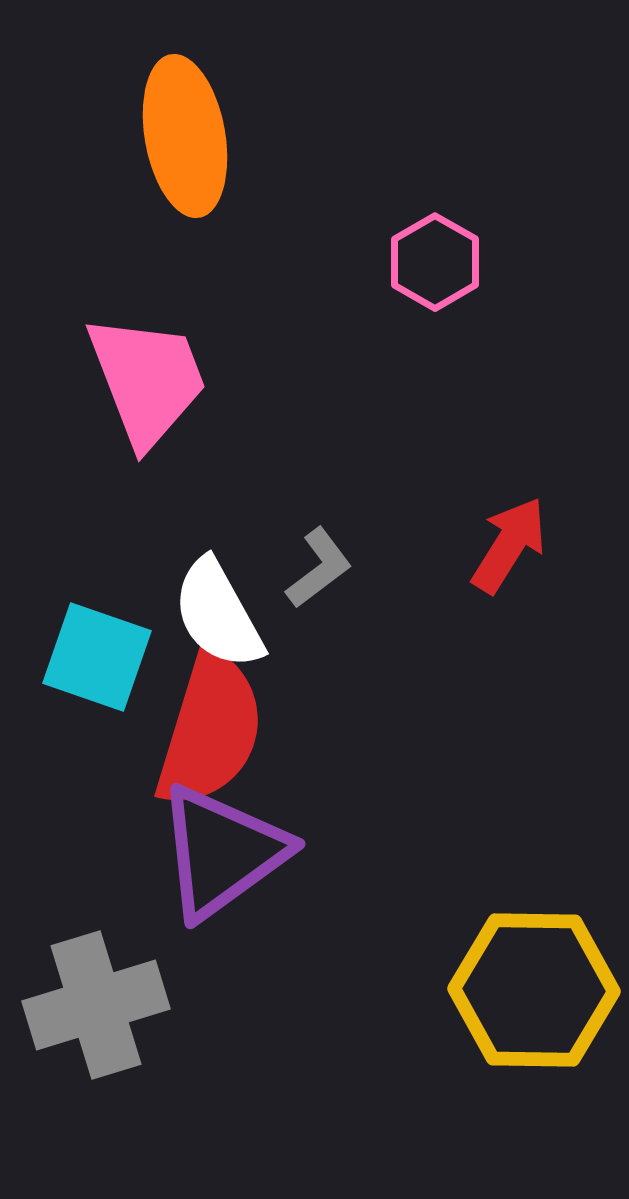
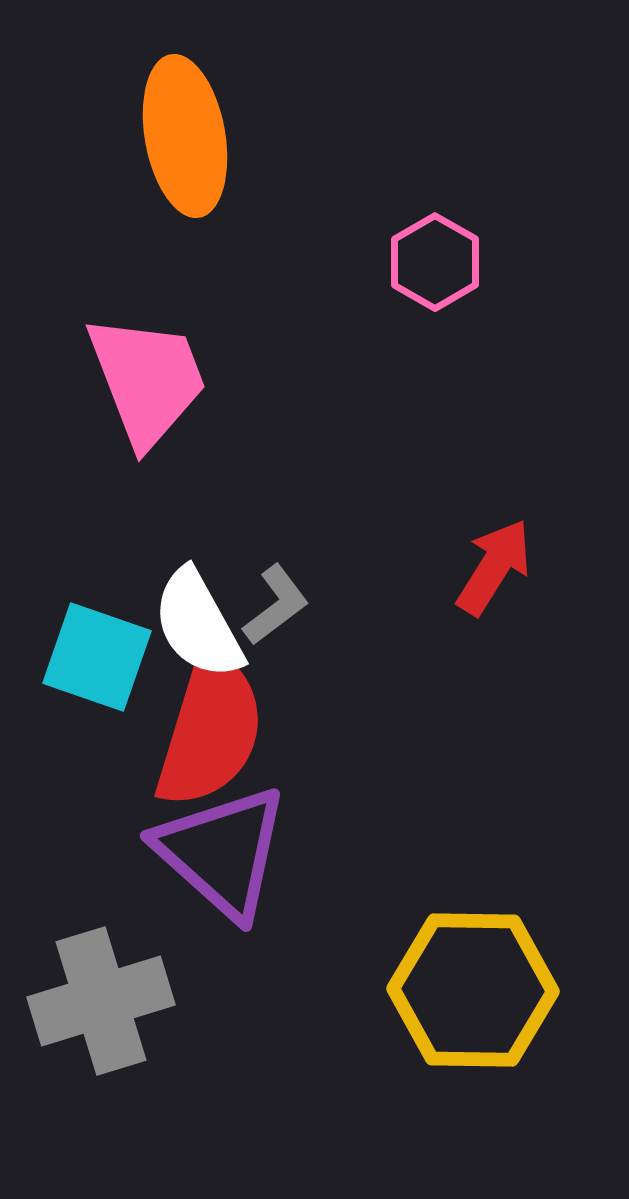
red arrow: moved 15 px left, 22 px down
gray L-shape: moved 43 px left, 37 px down
white semicircle: moved 20 px left, 10 px down
purple triangle: rotated 42 degrees counterclockwise
yellow hexagon: moved 61 px left
gray cross: moved 5 px right, 4 px up
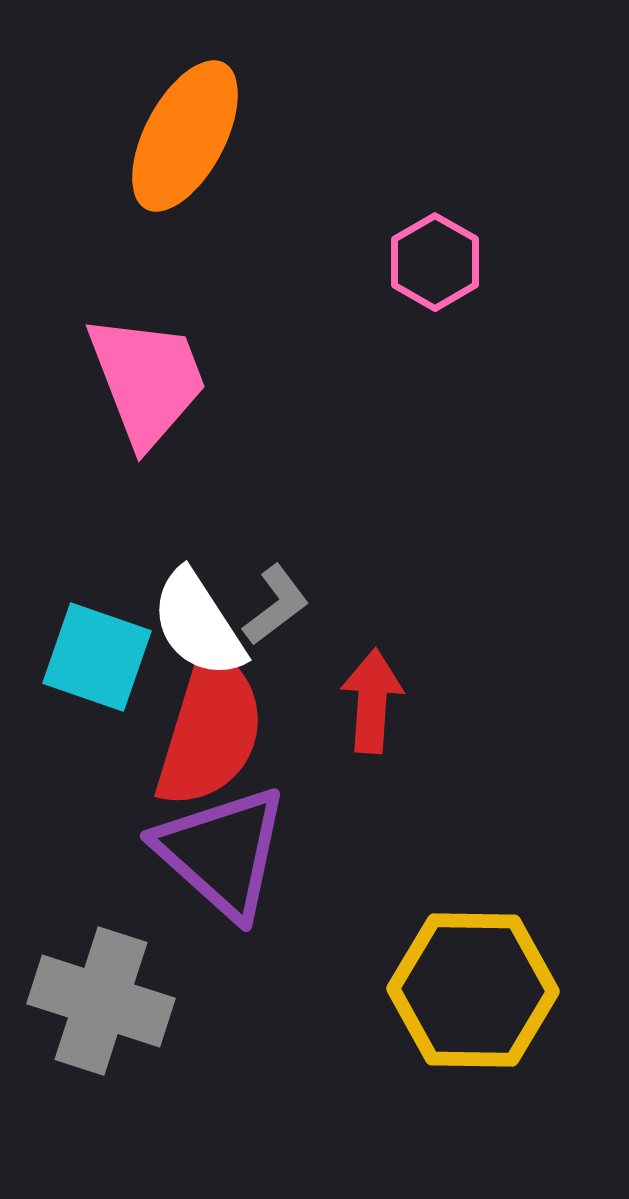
orange ellipse: rotated 38 degrees clockwise
red arrow: moved 122 px left, 134 px down; rotated 28 degrees counterclockwise
white semicircle: rotated 4 degrees counterclockwise
gray cross: rotated 35 degrees clockwise
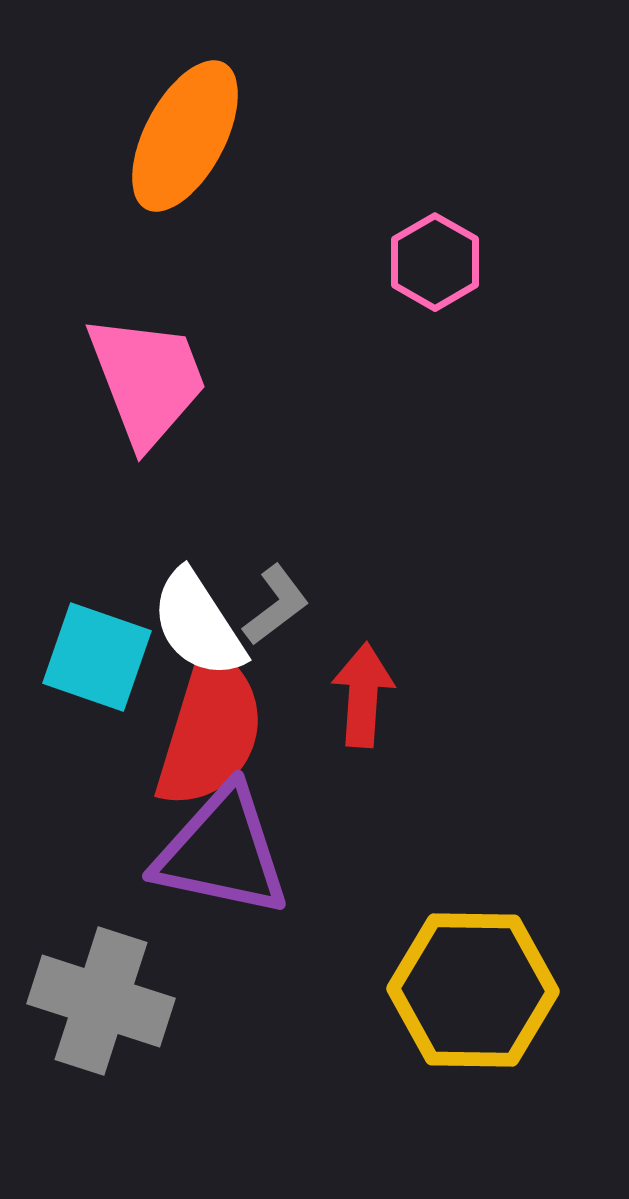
red arrow: moved 9 px left, 6 px up
purple triangle: rotated 30 degrees counterclockwise
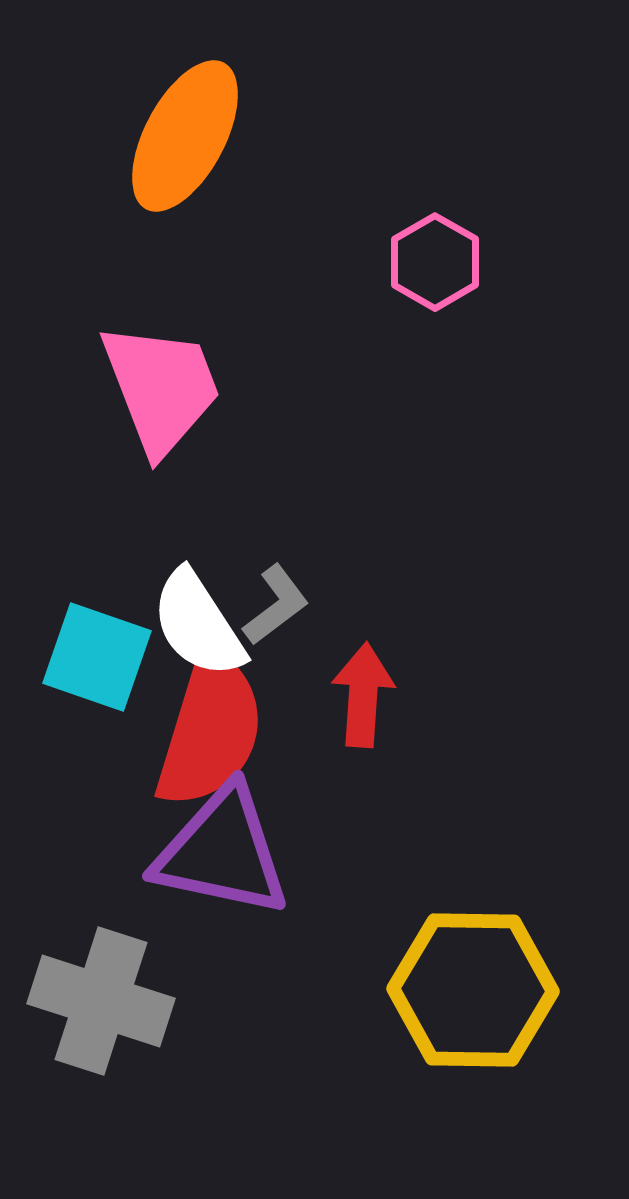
pink trapezoid: moved 14 px right, 8 px down
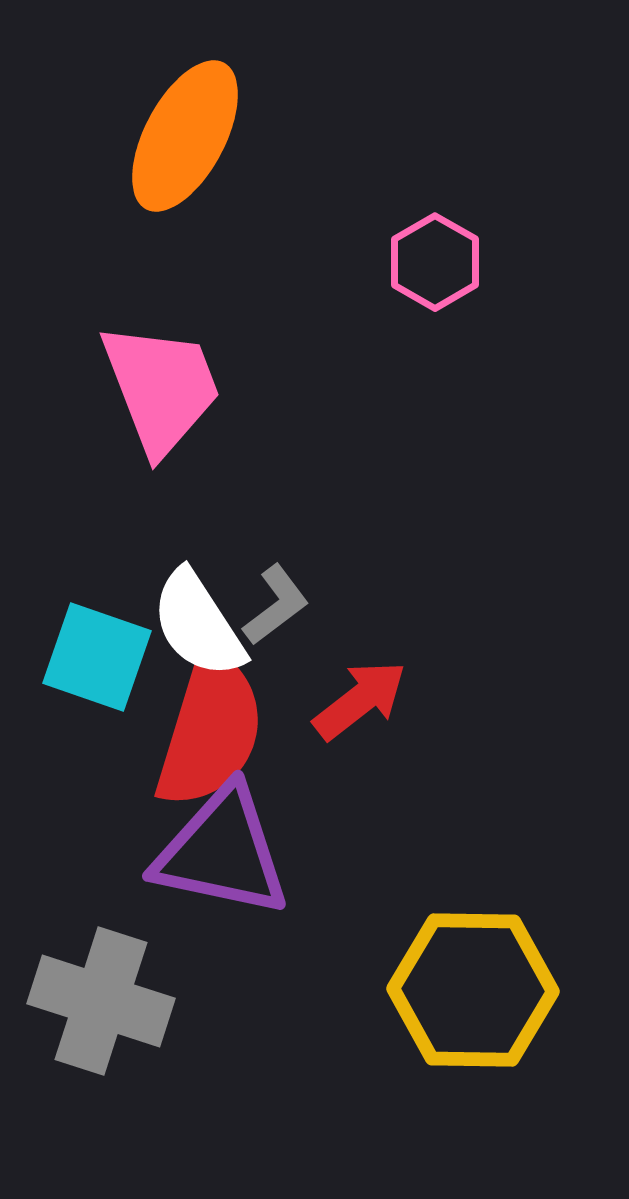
red arrow: moved 3 px left, 5 px down; rotated 48 degrees clockwise
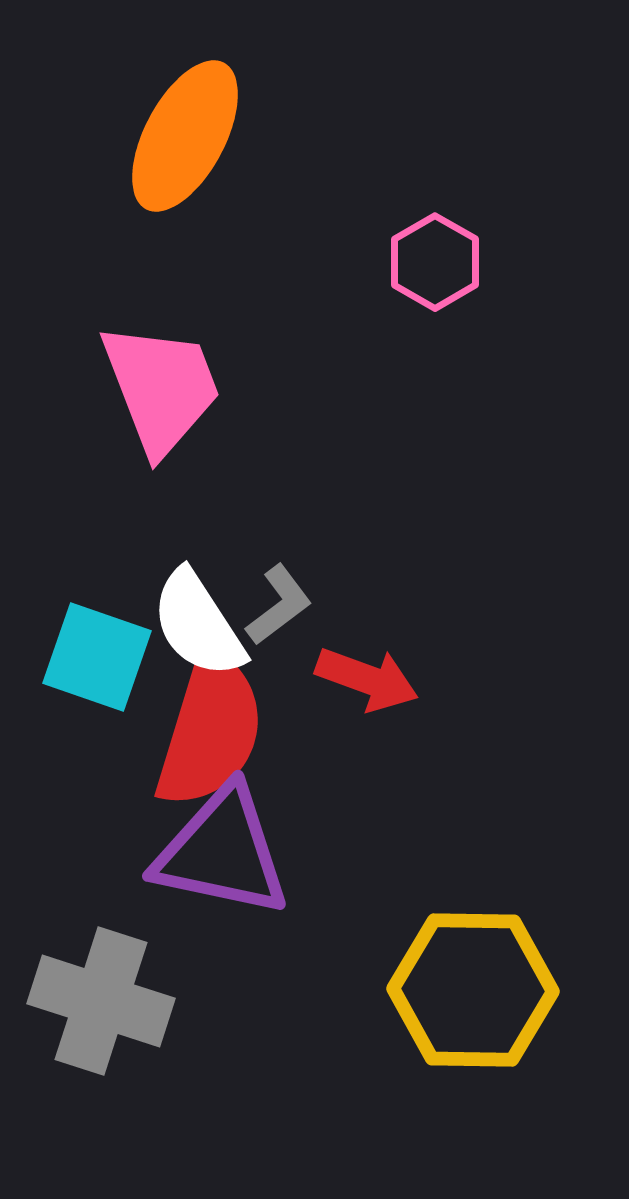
gray L-shape: moved 3 px right
red arrow: moved 7 px right, 21 px up; rotated 58 degrees clockwise
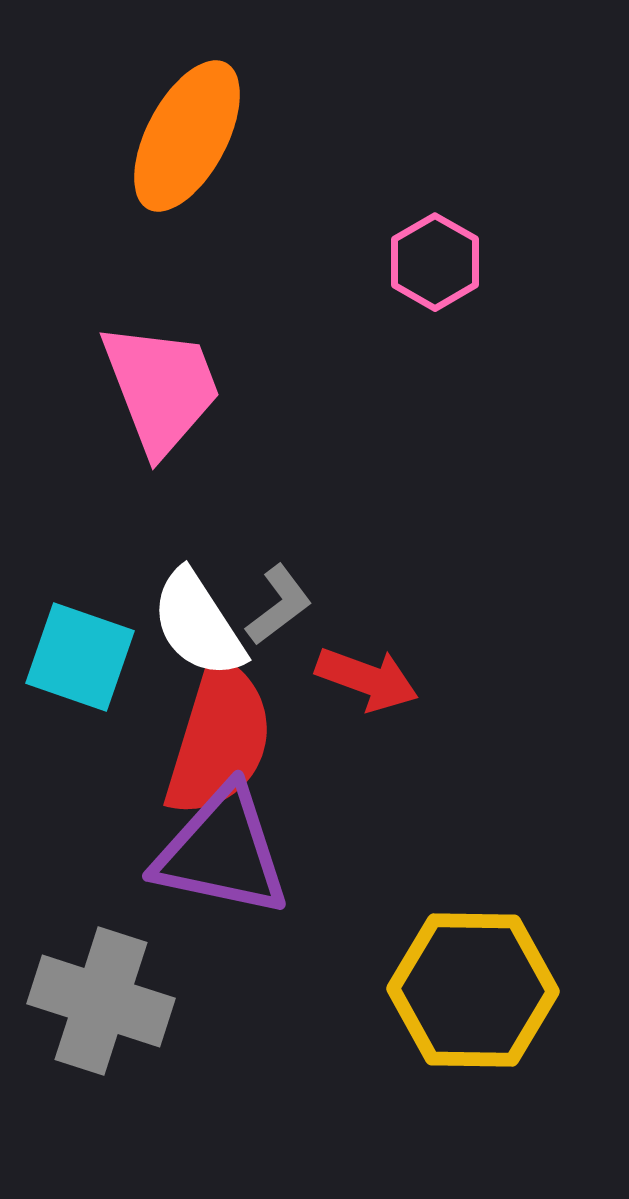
orange ellipse: moved 2 px right
cyan square: moved 17 px left
red semicircle: moved 9 px right, 9 px down
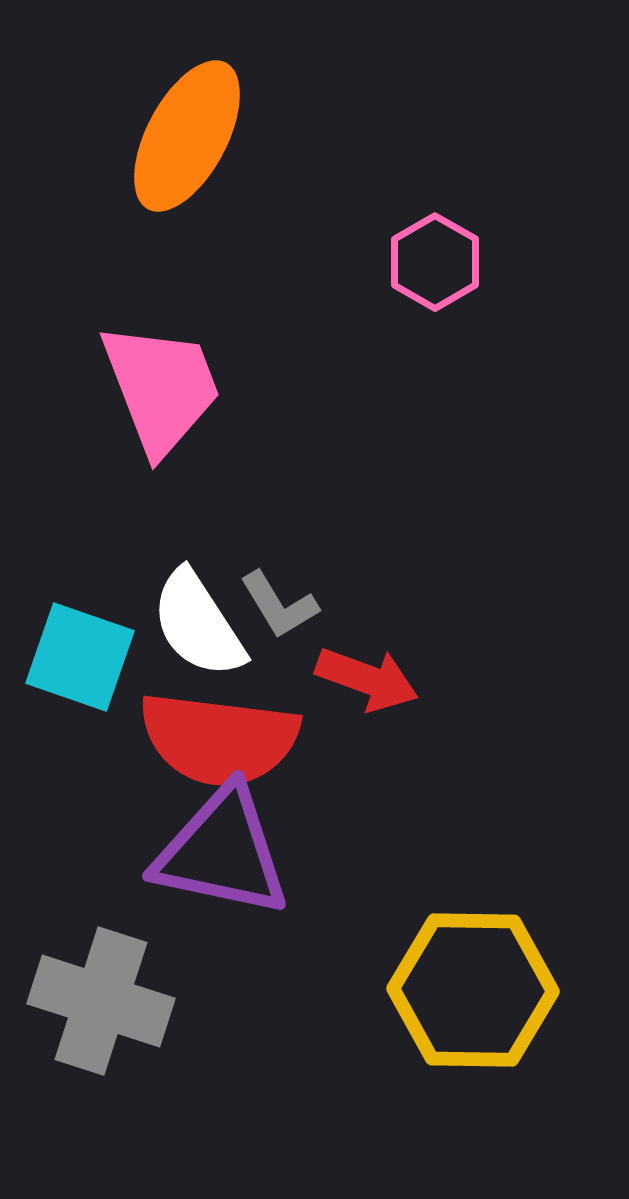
gray L-shape: rotated 96 degrees clockwise
red semicircle: rotated 80 degrees clockwise
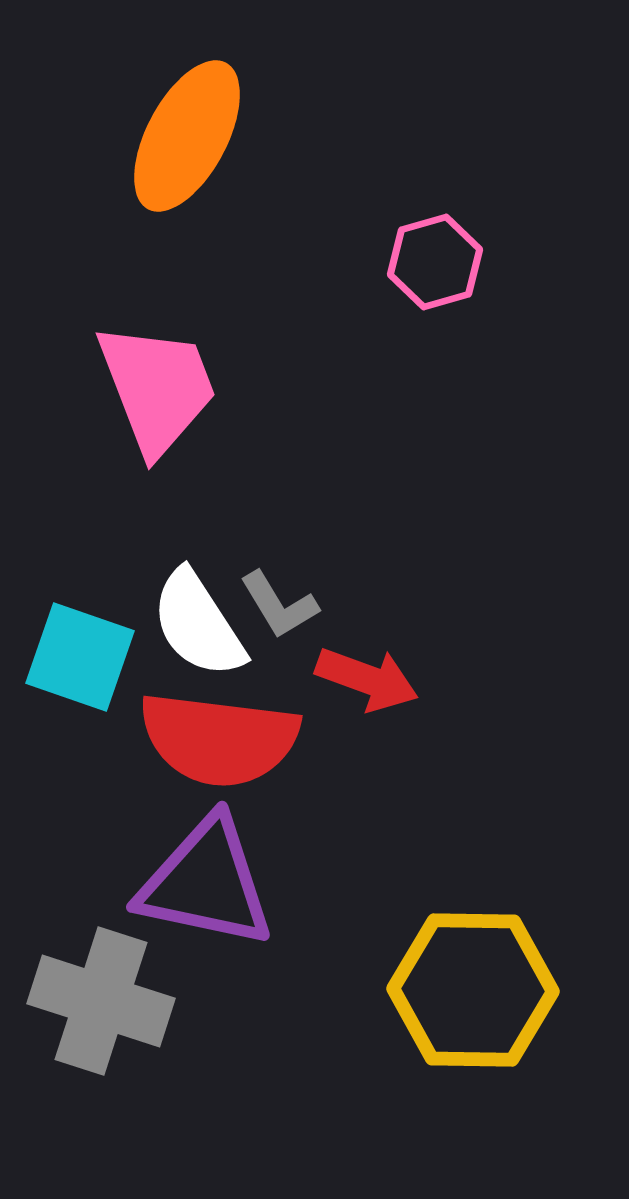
pink hexagon: rotated 14 degrees clockwise
pink trapezoid: moved 4 px left
purple triangle: moved 16 px left, 31 px down
